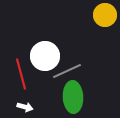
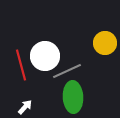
yellow circle: moved 28 px down
red line: moved 9 px up
white arrow: rotated 63 degrees counterclockwise
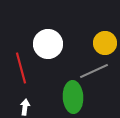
white circle: moved 3 px right, 12 px up
red line: moved 3 px down
gray line: moved 27 px right
white arrow: rotated 35 degrees counterclockwise
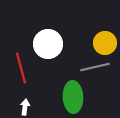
gray line: moved 1 px right, 4 px up; rotated 12 degrees clockwise
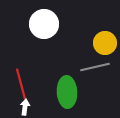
white circle: moved 4 px left, 20 px up
red line: moved 16 px down
green ellipse: moved 6 px left, 5 px up
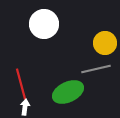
gray line: moved 1 px right, 2 px down
green ellipse: moved 1 px right; rotated 68 degrees clockwise
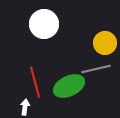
red line: moved 14 px right, 2 px up
green ellipse: moved 1 px right, 6 px up
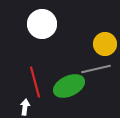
white circle: moved 2 px left
yellow circle: moved 1 px down
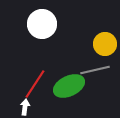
gray line: moved 1 px left, 1 px down
red line: moved 2 px down; rotated 48 degrees clockwise
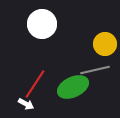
green ellipse: moved 4 px right, 1 px down
white arrow: moved 1 px right, 3 px up; rotated 112 degrees clockwise
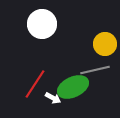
white arrow: moved 27 px right, 6 px up
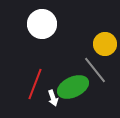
gray line: rotated 64 degrees clockwise
red line: rotated 12 degrees counterclockwise
white arrow: rotated 42 degrees clockwise
